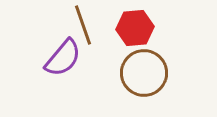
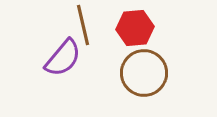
brown line: rotated 6 degrees clockwise
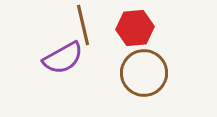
purple semicircle: rotated 21 degrees clockwise
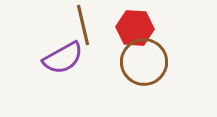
red hexagon: rotated 9 degrees clockwise
brown circle: moved 11 px up
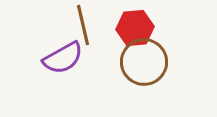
red hexagon: rotated 9 degrees counterclockwise
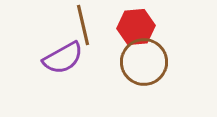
red hexagon: moved 1 px right, 1 px up
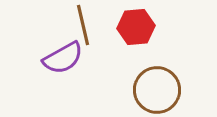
brown circle: moved 13 px right, 28 px down
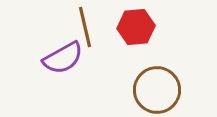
brown line: moved 2 px right, 2 px down
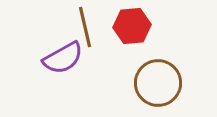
red hexagon: moved 4 px left, 1 px up
brown circle: moved 1 px right, 7 px up
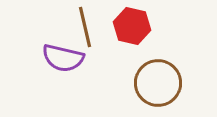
red hexagon: rotated 18 degrees clockwise
purple semicircle: rotated 42 degrees clockwise
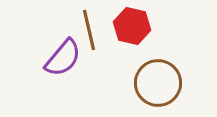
brown line: moved 4 px right, 3 px down
purple semicircle: rotated 63 degrees counterclockwise
